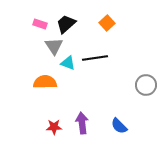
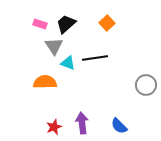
red star: rotated 21 degrees counterclockwise
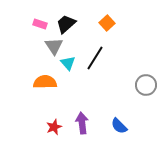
black line: rotated 50 degrees counterclockwise
cyan triangle: rotated 28 degrees clockwise
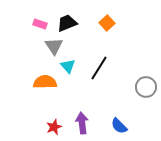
black trapezoid: moved 1 px right, 1 px up; rotated 20 degrees clockwise
black line: moved 4 px right, 10 px down
cyan triangle: moved 3 px down
gray circle: moved 2 px down
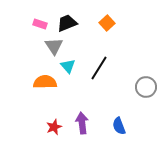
blue semicircle: rotated 24 degrees clockwise
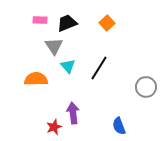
pink rectangle: moved 4 px up; rotated 16 degrees counterclockwise
orange semicircle: moved 9 px left, 3 px up
purple arrow: moved 9 px left, 10 px up
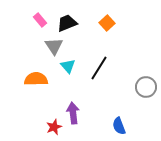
pink rectangle: rotated 48 degrees clockwise
